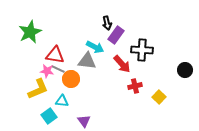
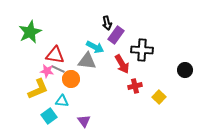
red arrow: rotated 12 degrees clockwise
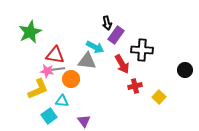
gray line: rotated 32 degrees counterclockwise
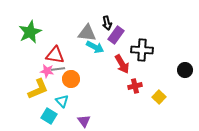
gray triangle: moved 28 px up
cyan triangle: rotated 40 degrees clockwise
cyan square: rotated 21 degrees counterclockwise
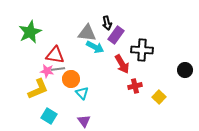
cyan triangle: moved 20 px right, 8 px up
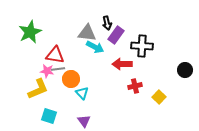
black cross: moved 4 px up
red arrow: rotated 120 degrees clockwise
cyan square: rotated 14 degrees counterclockwise
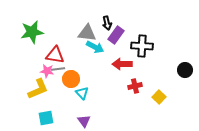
green star: moved 2 px right; rotated 15 degrees clockwise
cyan square: moved 3 px left, 2 px down; rotated 28 degrees counterclockwise
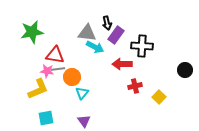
orange circle: moved 1 px right, 2 px up
cyan triangle: rotated 24 degrees clockwise
